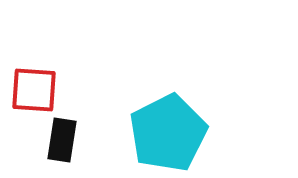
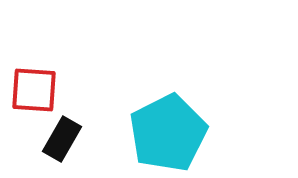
black rectangle: moved 1 px up; rotated 21 degrees clockwise
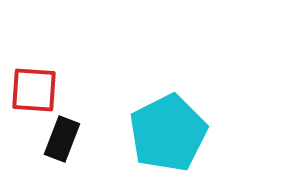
black rectangle: rotated 9 degrees counterclockwise
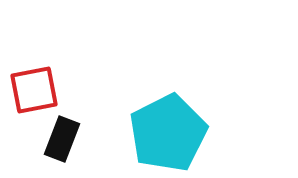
red square: rotated 15 degrees counterclockwise
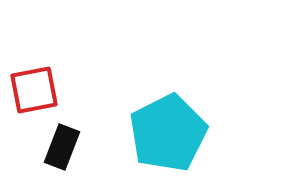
black rectangle: moved 8 px down
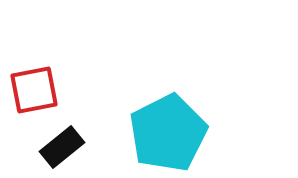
black rectangle: rotated 30 degrees clockwise
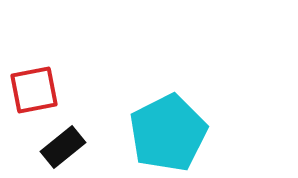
black rectangle: moved 1 px right
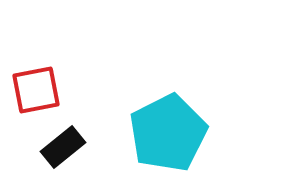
red square: moved 2 px right
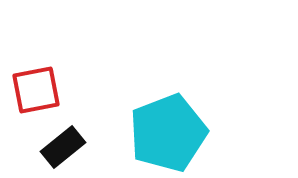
cyan pentagon: rotated 6 degrees clockwise
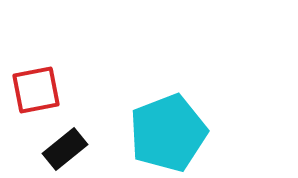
black rectangle: moved 2 px right, 2 px down
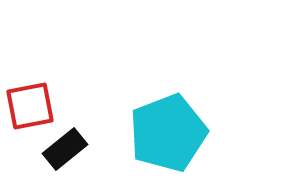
red square: moved 6 px left, 16 px down
